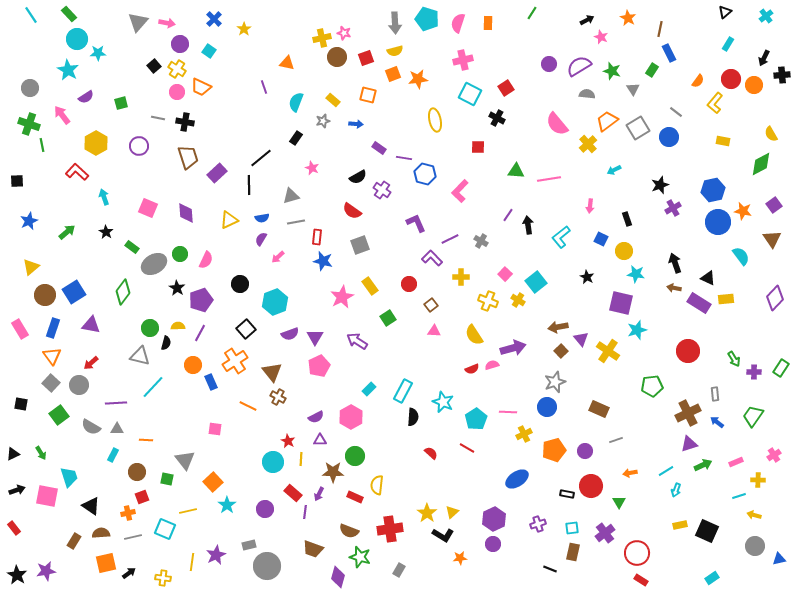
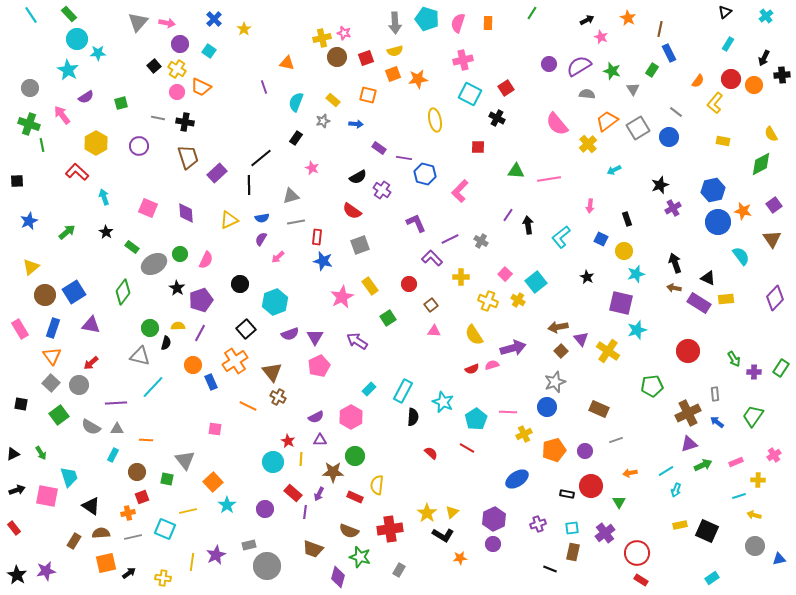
cyan star at (636, 274): rotated 24 degrees counterclockwise
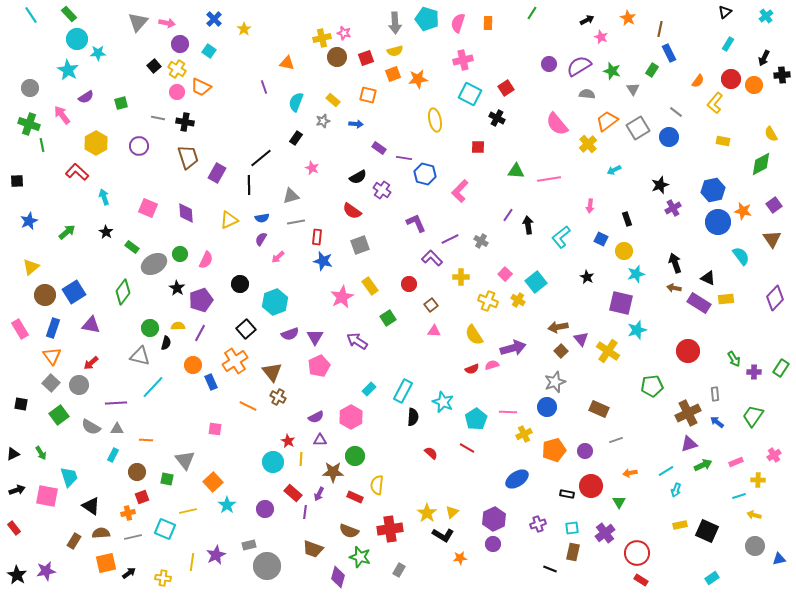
purple rectangle at (217, 173): rotated 18 degrees counterclockwise
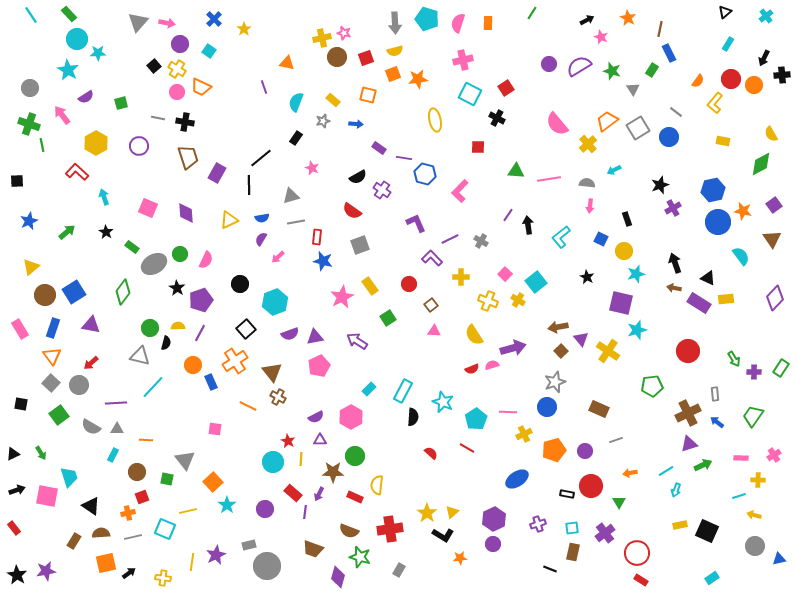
gray semicircle at (587, 94): moved 89 px down
purple triangle at (315, 337): rotated 48 degrees clockwise
pink rectangle at (736, 462): moved 5 px right, 4 px up; rotated 24 degrees clockwise
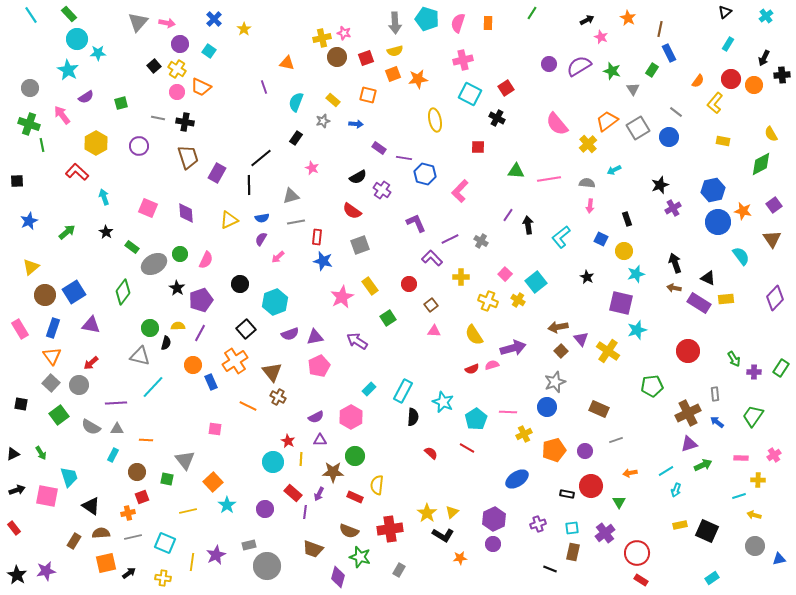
cyan square at (165, 529): moved 14 px down
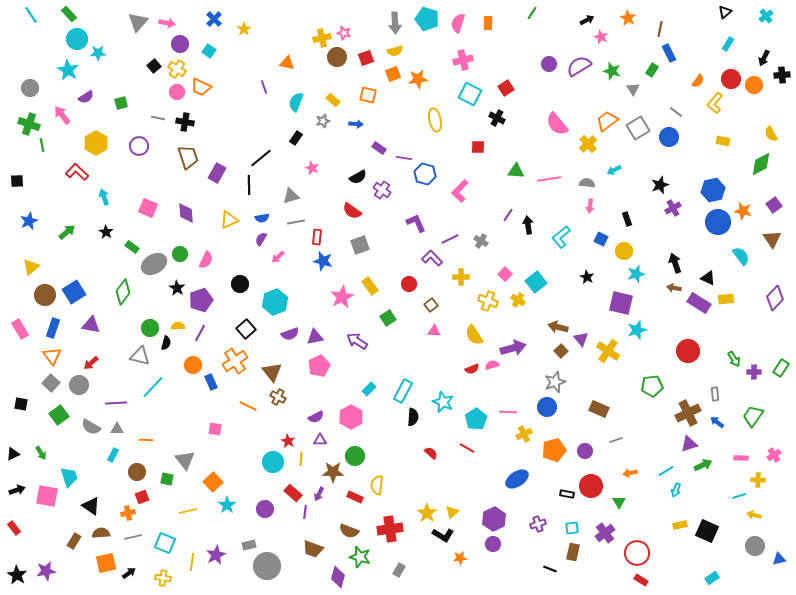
brown arrow at (558, 327): rotated 24 degrees clockwise
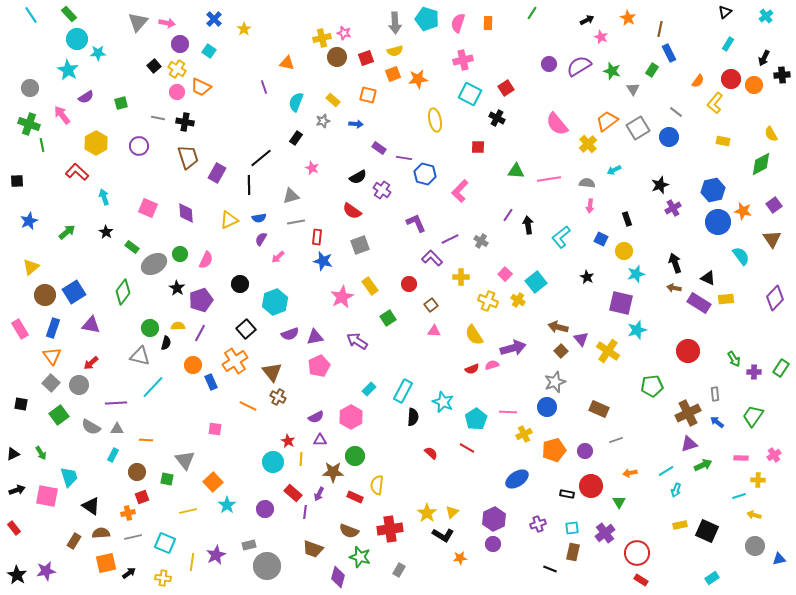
blue semicircle at (262, 218): moved 3 px left
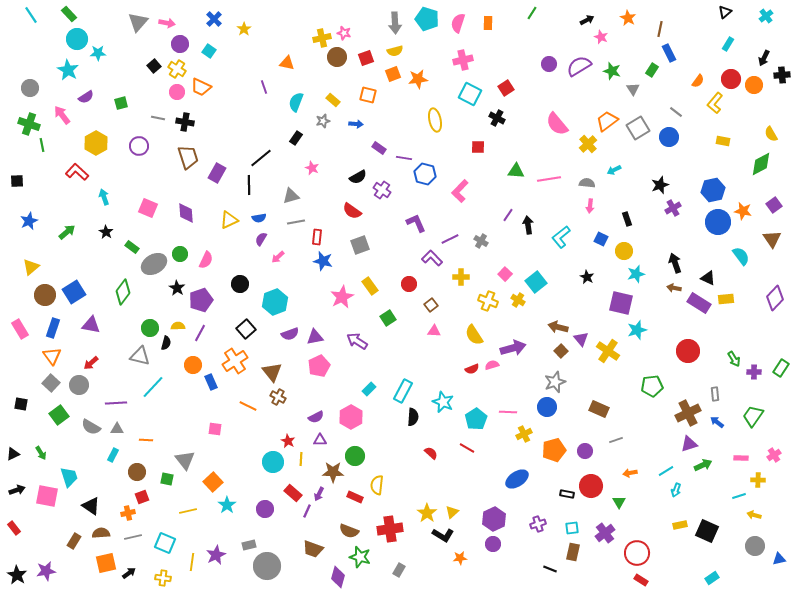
purple line at (305, 512): moved 2 px right, 1 px up; rotated 16 degrees clockwise
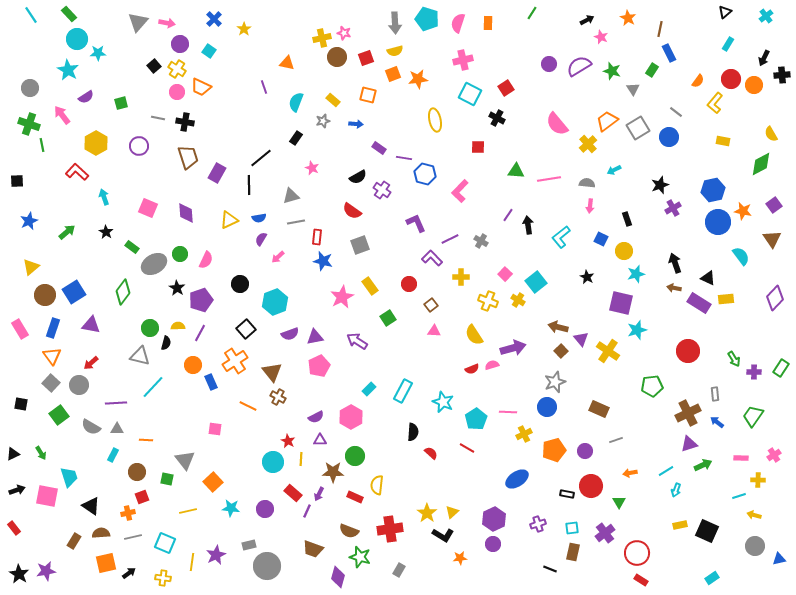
black semicircle at (413, 417): moved 15 px down
cyan star at (227, 505): moved 4 px right, 3 px down; rotated 30 degrees counterclockwise
black star at (17, 575): moved 2 px right, 1 px up
